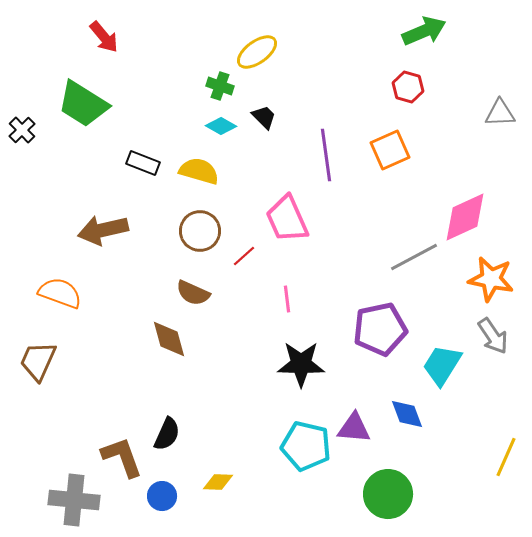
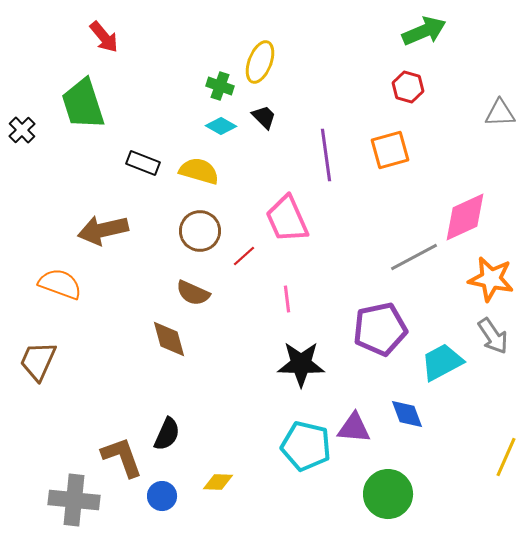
yellow ellipse: moved 3 px right, 10 px down; rotated 33 degrees counterclockwise
green trapezoid: rotated 40 degrees clockwise
orange square: rotated 9 degrees clockwise
orange semicircle: moved 9 px up
cyan trapezoid: moved 3 px up; rotated 30 degrees clockwise
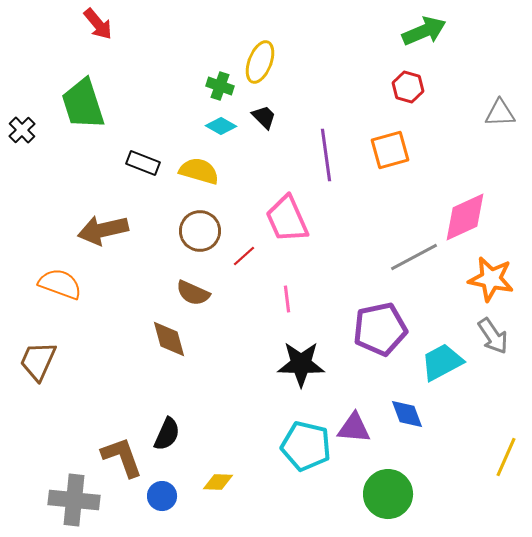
red arrow: moved 6 px left, 13 px up
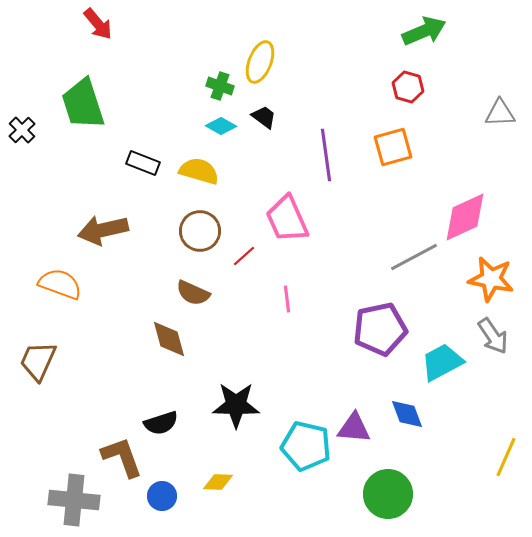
black trapezoid: rotated 8 degrees counterclockwise
orange square: moved 3 px right, 3 px up
black star: moved 65 px left, 41 px down
black semicircle: moved 6 px left, 11 px up; rotated 48 degrees clockwise
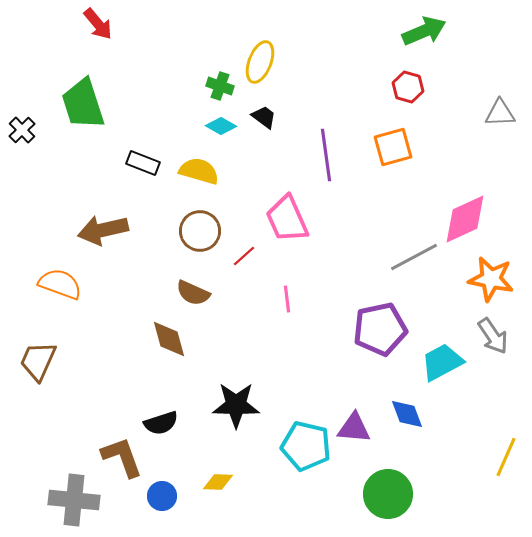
pink diamond: moved 2 px down
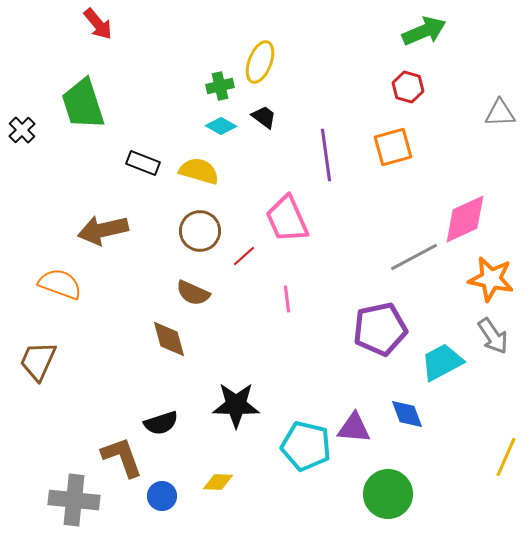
green cross: rotated 32 degrees counterclockwise
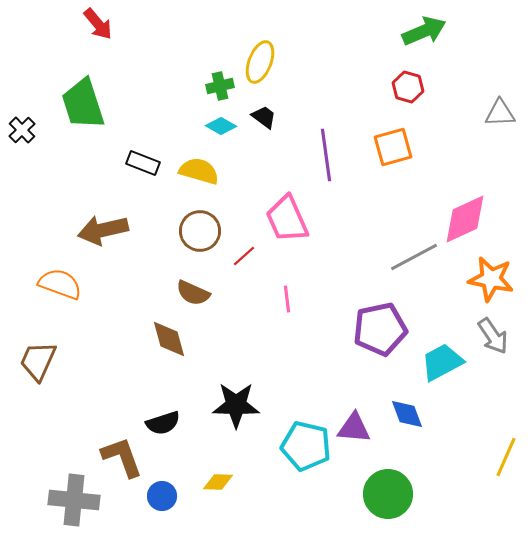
black semicircle: moved 2 px right
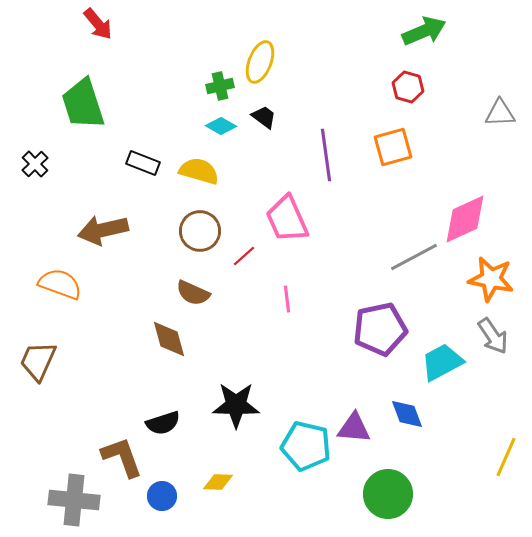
black cross: moved 13 px right, 34 px down
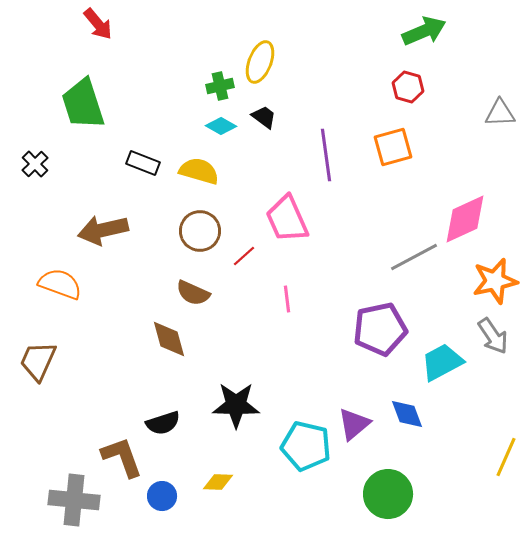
orange star: moved 4 px right, 2 px down; rotated 24 degrees counterclockwise
purple triangle: moved 4 px up; rotated 45 degrees counterclockwise
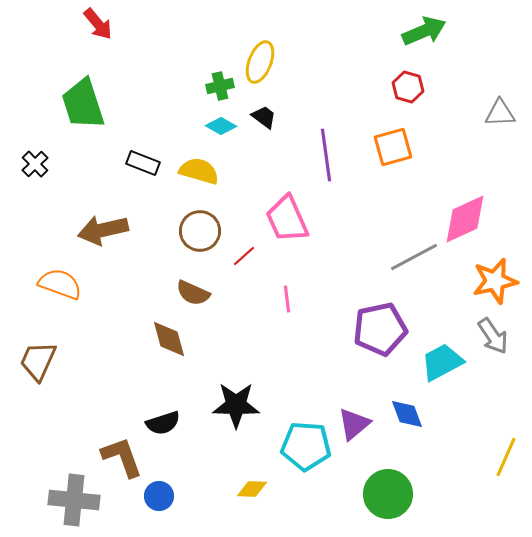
cyan pentagon: rotated 9 degrees counterclockwise
yellow diamond: moved 34 px right, 7 px down
blue circle: moved 3 px left
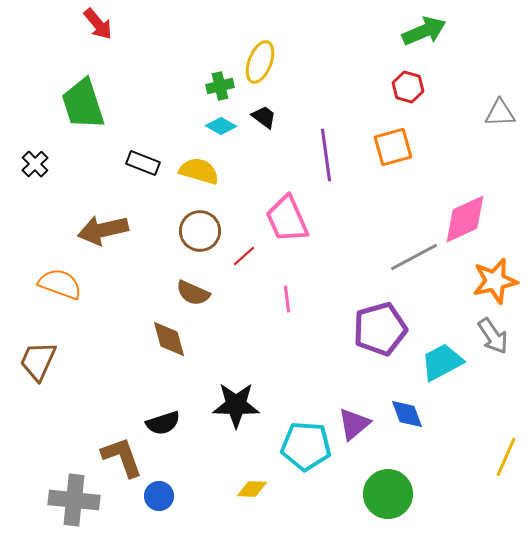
purple pentagon: rotated 4 degrees counterclockwise
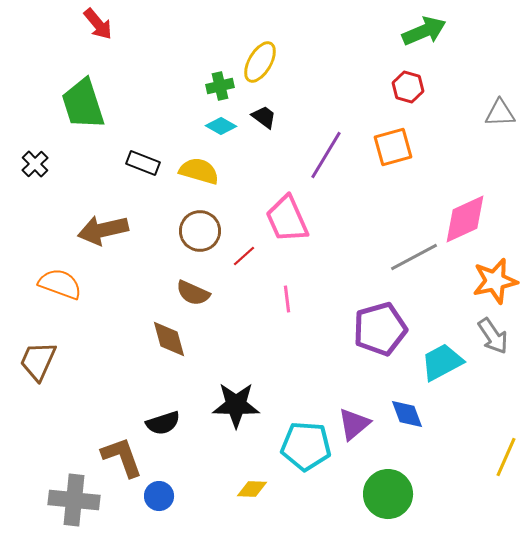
yellow ellipse: rotated 9 degrees clockwise
purple line: rotated 39 degrees clockwise
